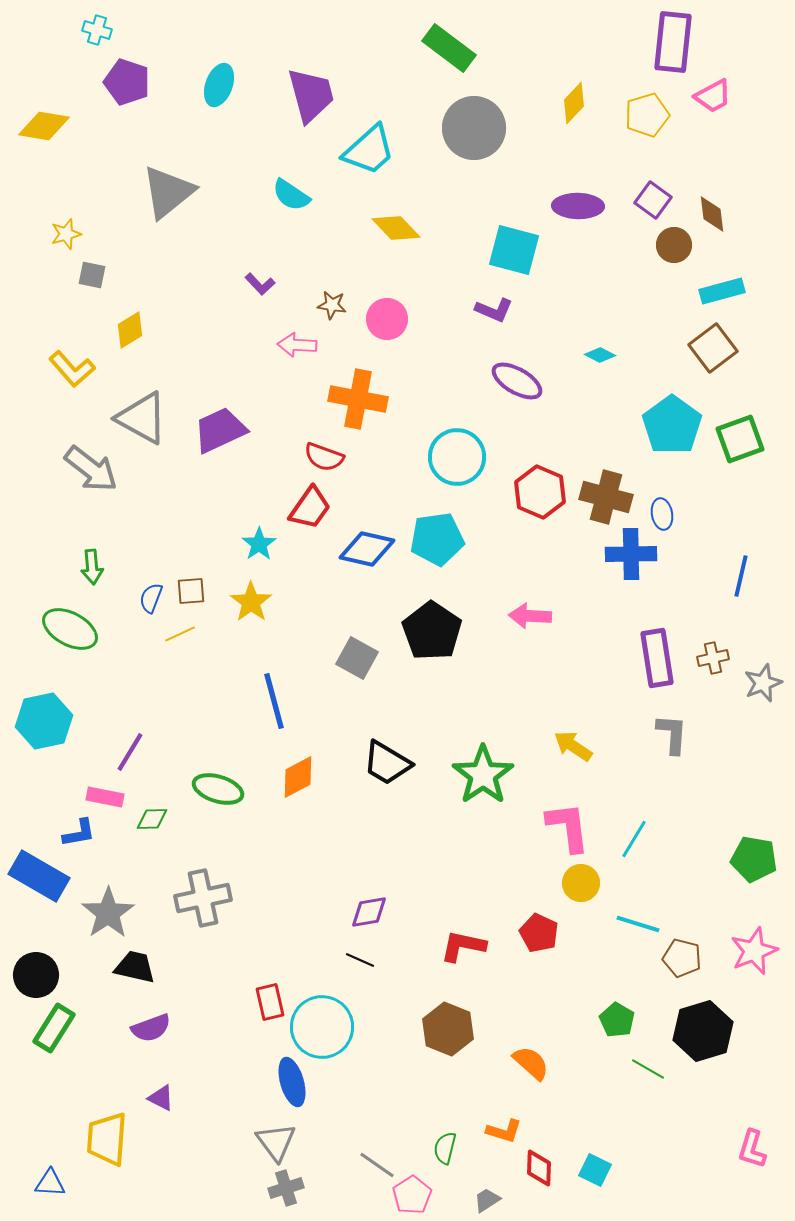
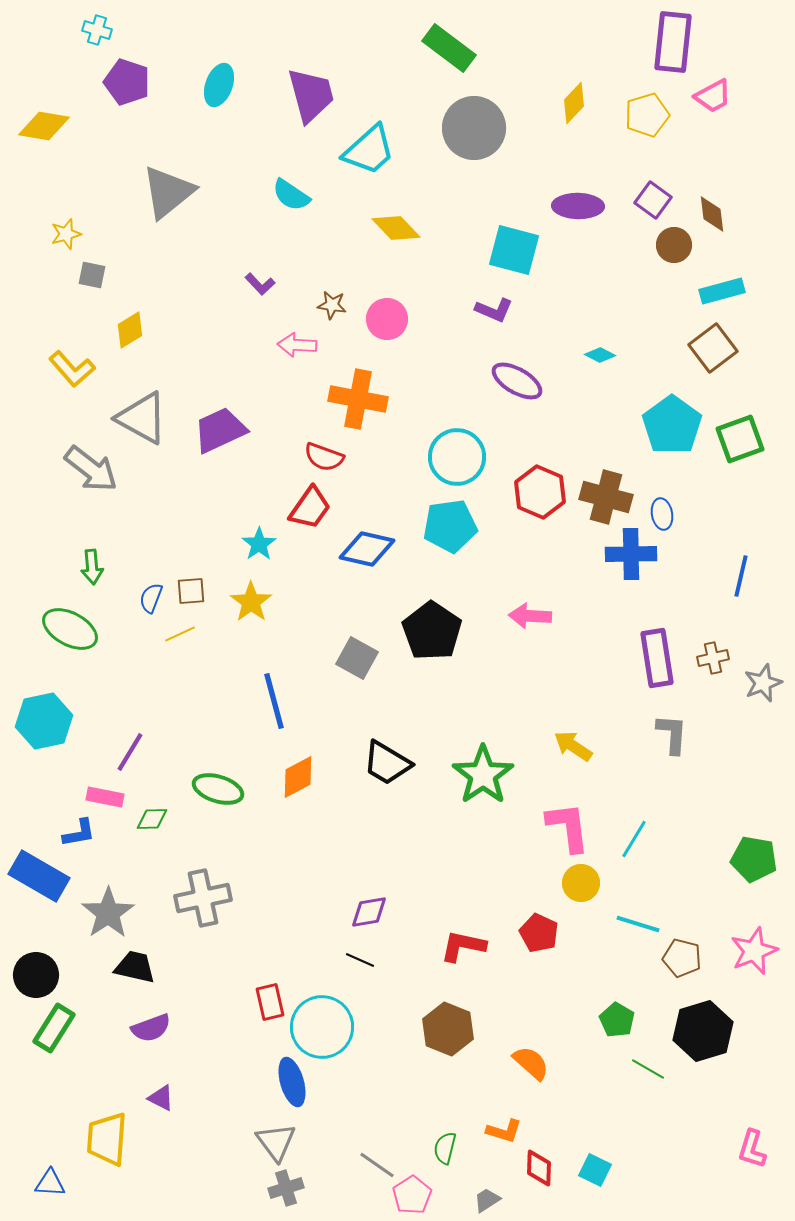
cyan pentagon at (437, 539): moved 13 px right, 13 px up
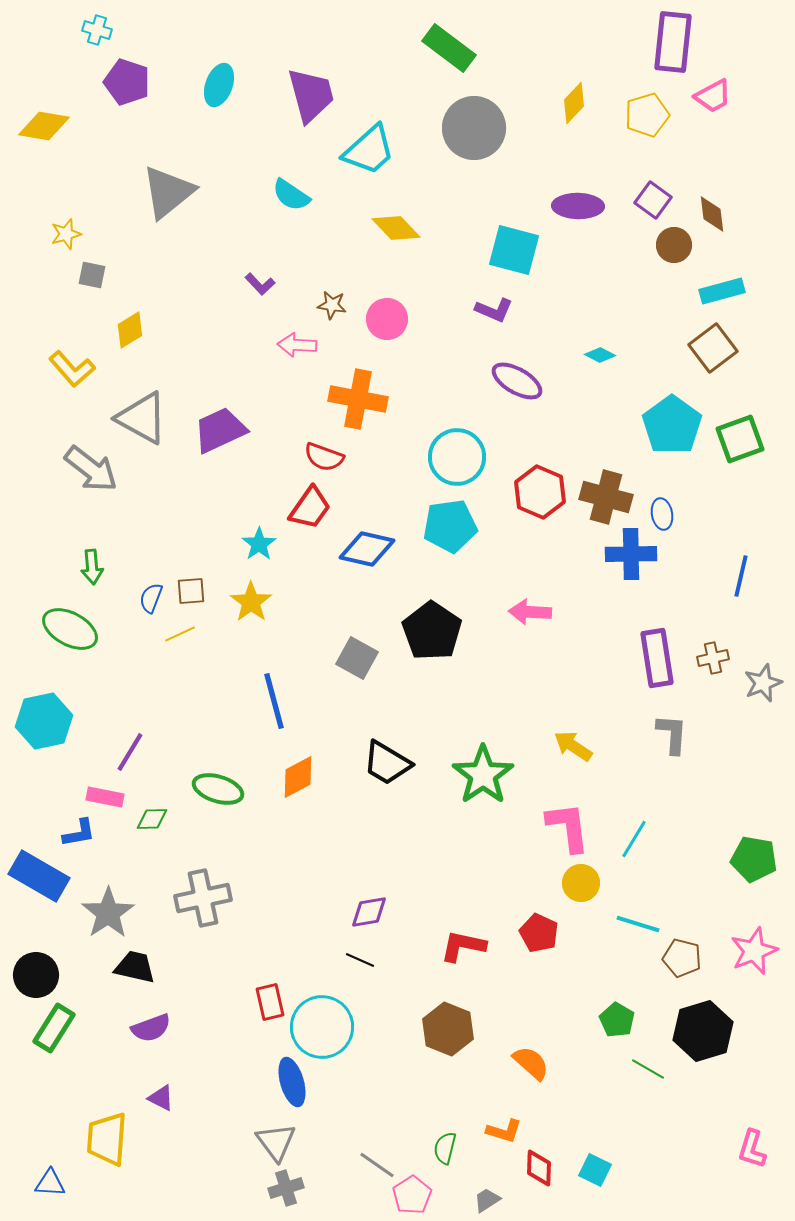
pink arrow at (530, 616): moved 4 px up
